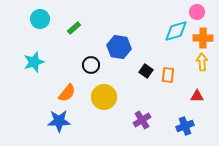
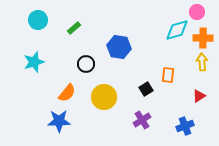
cyan circle: moved 2 px left, 1 px down
cyan diamond: moved 1 px right, 1 px up
black circle: moved 5 px left, 1 px up
black square: moved 18 px down; rotated 24 degrees clockwise
red triangle: moved 2 px right; rotated 32 degrees counterclockwise
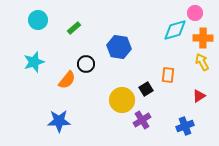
pink circle: moved 2 px left, 1 px down
cyan diamond: moved 2 px left
yellow arrow: rotated 24 degrees counterclockwise
orange semicircle: moved 13 px up
yellow circle: moved 18 px right, 3 px down
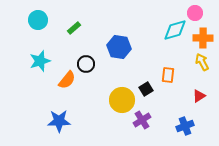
cyan star: moved 6 px right, 1 px up
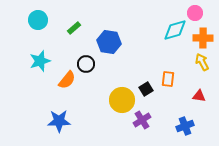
blue hexagon: moved 10 px left, 5 px up
orange rectangle: moved 4 px down
red triangle: rotated 40 degrees clockwise
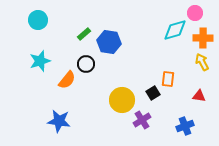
green rectangle: moved 10 px right, 6 px down
black square: moved 7 px right, 4 px down
blue star: rotated 10 degrees clockwise
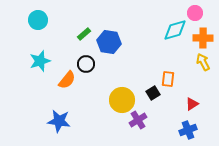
yellow arrow: moved 1 px right
red triangle: moved 7 px left, 8 px down; rotated 40 degrees counterclockwise
purple cross: moved 4 px left
blue cross: moved 3 px right, 4 px down
